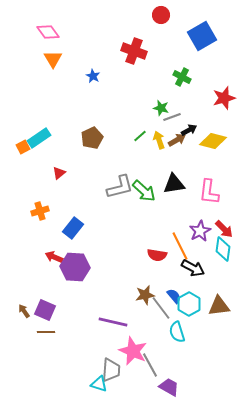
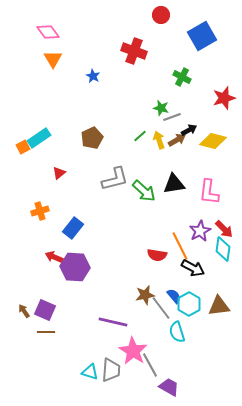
gray L-shape at (120, 187): moved 5 px left, 8 px up
pink star at (133, 351): rotated 8 degrees clockwise
cyan triangle at (99, 384): moved 9 px left, 12 px up
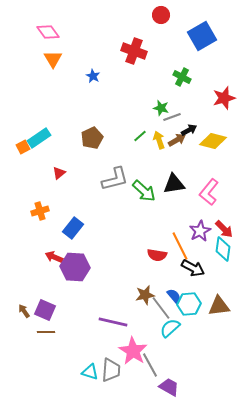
pink L-shape at (209, 192): rotated 32 degrees clockwise
cyan hexagon at (189, 304): rotated 25 degrees clockwise
cyan semicircle at (177, 332): moved 7 px left, 4 px up; rotated 65 degrees clockwise
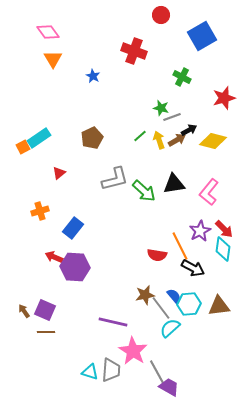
gray line at (150, 365): moved 7 px right, 7 px down
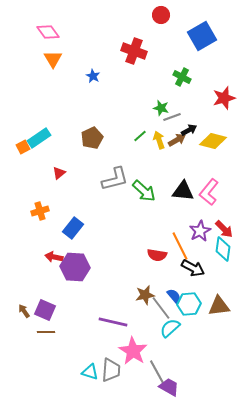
black triangle at (174, 184): moved 9 px right, 7 px down; rotated 15 degrees clockwise
red arrow at (54, 257): rotated 12 degrees counterclockwise
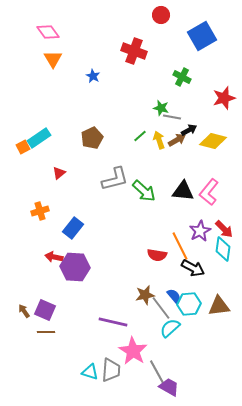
gray line at (172, 117): rotated 30 degrees clockwise
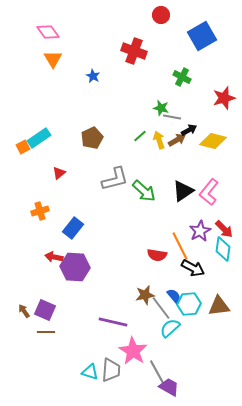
black triangle at (183, 191): rotated 40 degrees counterclockwise
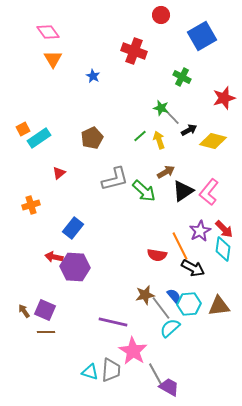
gray line at (172, 117): rotated 36 degrees clockwise
brown arrow at (177, 140): moved 11 px left, 32 px down
orange square at (23, 147): moved 18 px up
orange cross at (40, 211): moved 9 px left, 6 px up
gray line at (157, 372): moved 1 px left, 3 px down
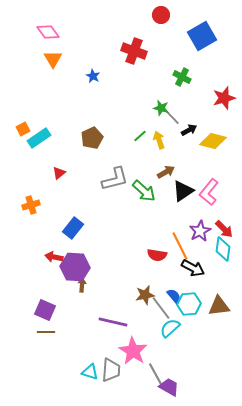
brown arrow at (24, 311): moved 58 px right, 26 px up; rotated 40 degrees clockwise
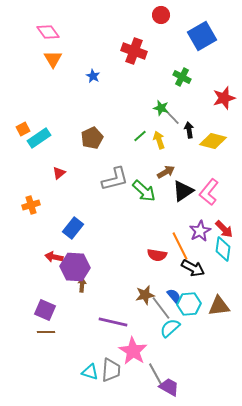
black arrow at (189, 130): rotated 70 degrees counterclockwise
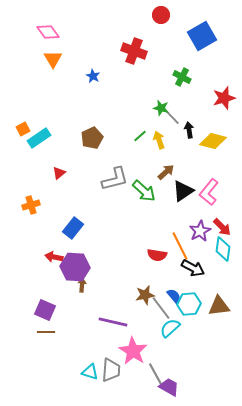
brown arrow at (166, 172): rotated 12 degrees counterclockwise
red arrow at (224, 229): moved 2 px left, 2 px up
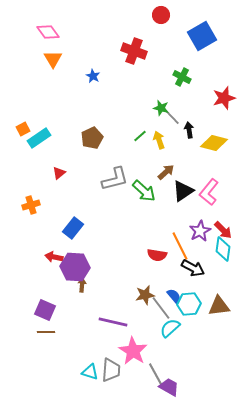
yellow diamond at (213, 141): moved 1 px right, 2 px down
red arrow at (222, 227): moved 1 px right, 3 px down
